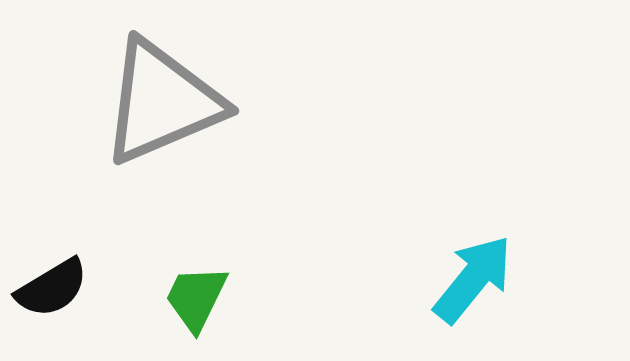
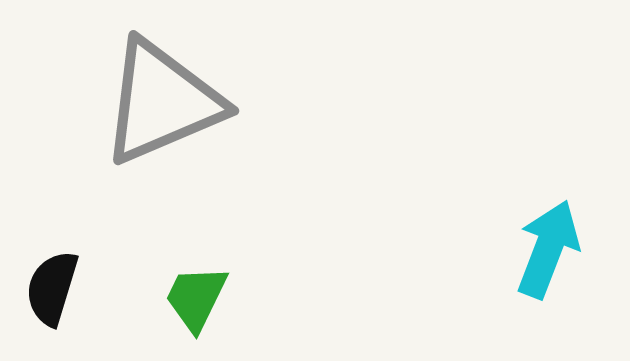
cyan arrow: moved 75 px right, 30 px up; rotated 18 degrees counterclockwise
black semicircle: rotated 138 degrees clockwise
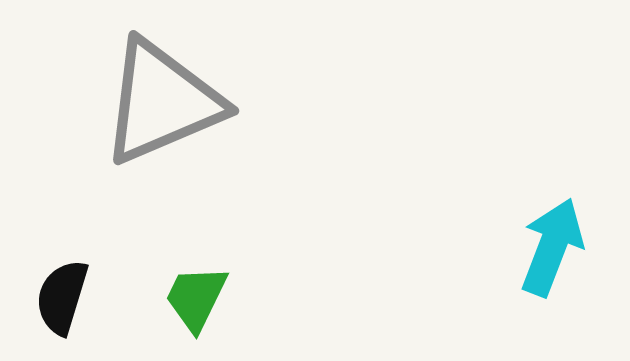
cyan arrow: moved 4 px right, 2 px up
black semicircle: moved 10 px right, 9 px down
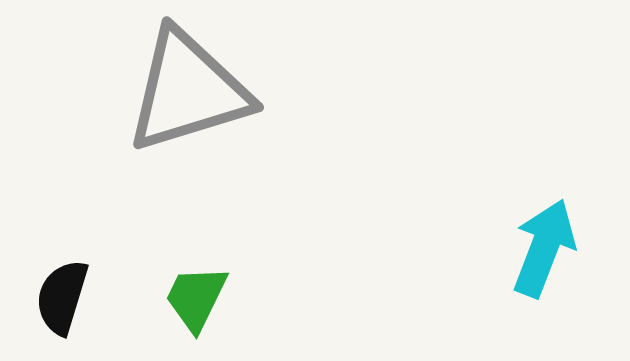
gray triangle: moved 26 px right, 11 px up; rotated 6 degrees clockwise
cyan arrow: moved 8 px left, 1 px down
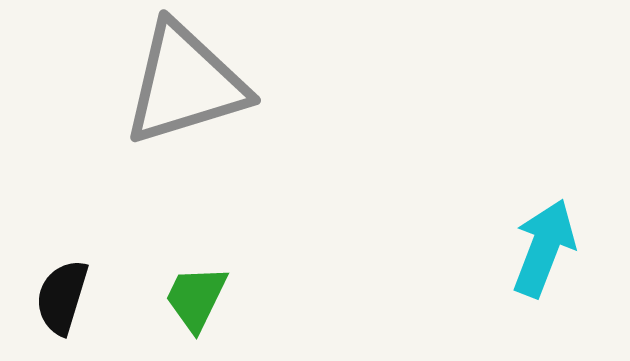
gray triangle: moved 3 px left, 7 px up
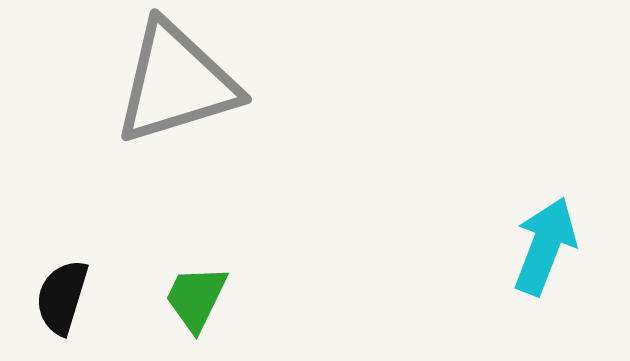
gray triangle: moved 9 px left, 1 px up
cyan arrow: moved 1 px right, 2 px up
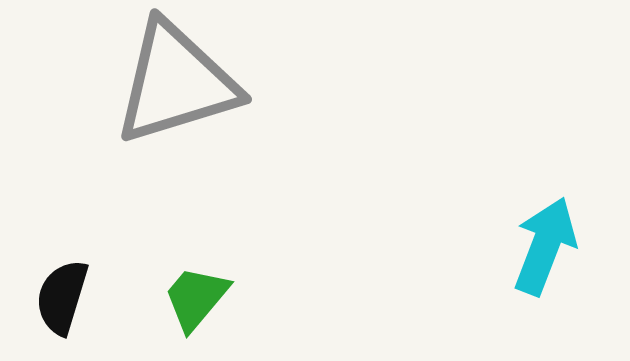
green trapezoid: rotated 14 degrees clockwise
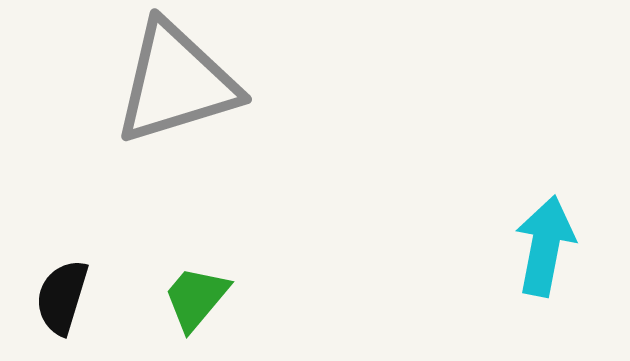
cyan arrow: rotated 10 degrees counterclockwise
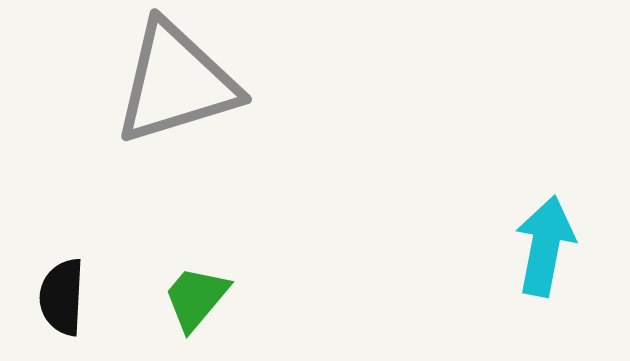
black semicircle: rotated 14 degrees counterclockwise
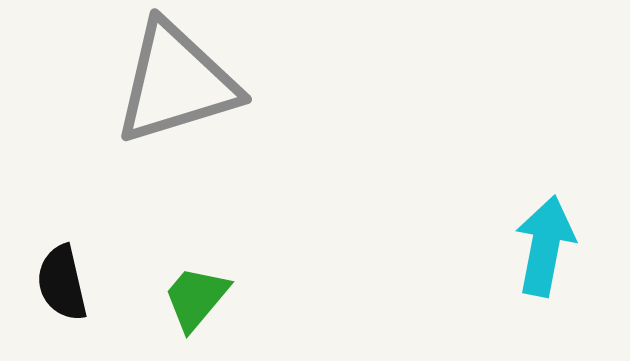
black semicircle: moved 14 px up; rotated 16 degrees counterclockwise
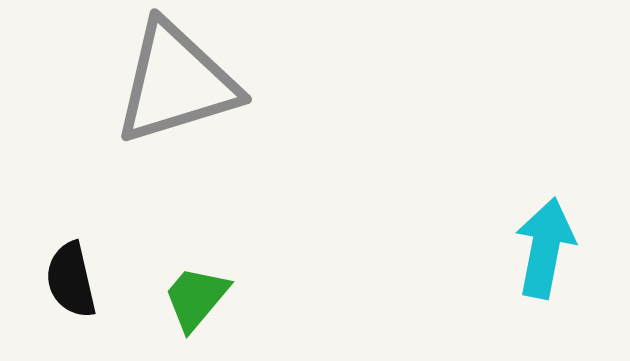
cyan arrow: moved 2 px down
black semicircle: moved 9 px right, 3 px up
